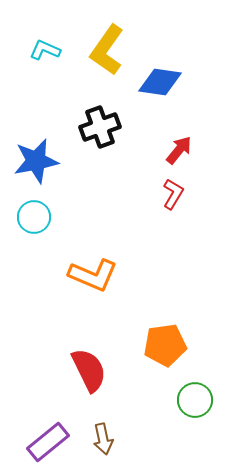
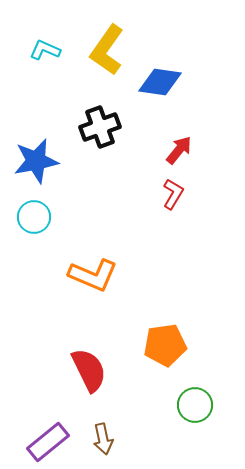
green circle: moved 5 px down
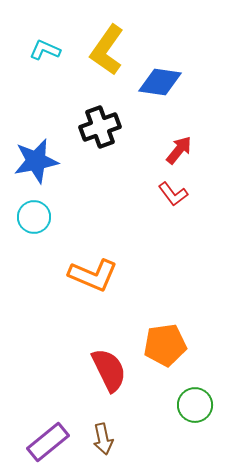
red L-shape: rotated 112 degrees clockwise
red semicircle: moved 20 px right
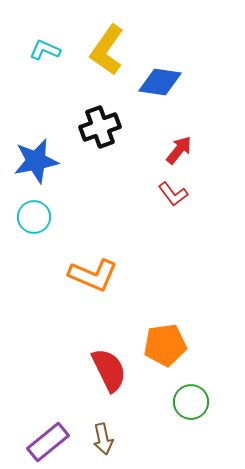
green circle: moved 4 px left, 3 px up
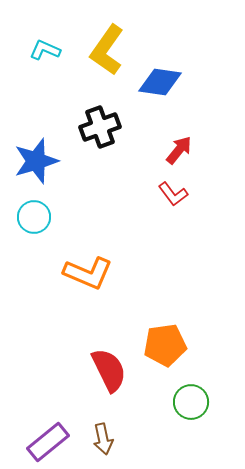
blue star: rotated 6 degrees counterclockwise
orange L-shape: moved 5 px left, 2 px up
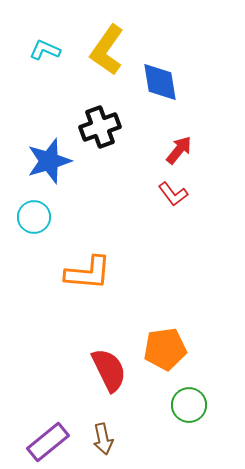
blue diamond: rotated 72 degrees clockwise
blue star: moved 13 px right
orange L-shape: rotated 18 degrees counterclockwise
orange pentagon: moved 4 px down
green circle: moved 2 px left, 3 px down
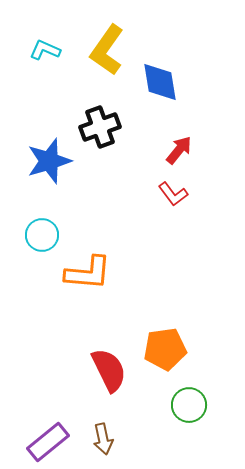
cyan circle: moved 8 px right, 18 px down
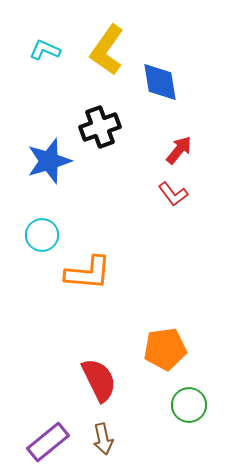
red semicircle: moved 10 px left, 10 px down
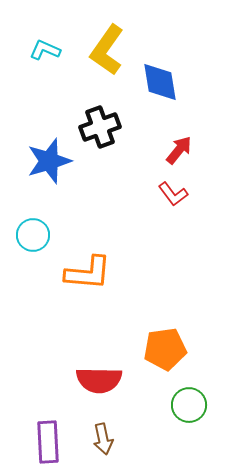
cyan circle: moved 9 px left
red semicircle: rotated 117 degrees clockwise
purple rectangle: rotated 54 degrees counterclockwise
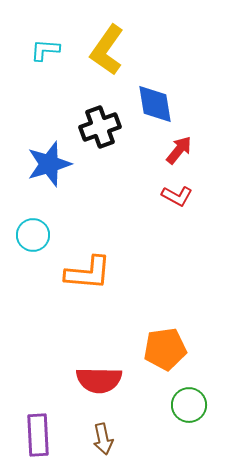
cyan L-shape: rotated 20 degrees counterclockwise
blue diamond: moved 5 px left, 22 px down
blue star: moved 3 px down
red L-shape: moved 4 px right, 2 px down; rotated 24 degrees counterclockwise
purple rectangle: moved 10 px left, 7 px up
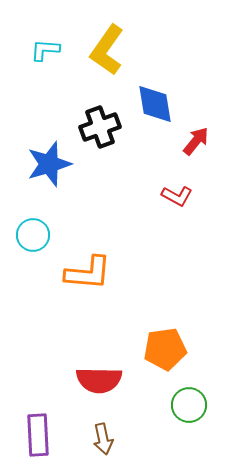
red arrow: moved 17 px right, 9 px up
